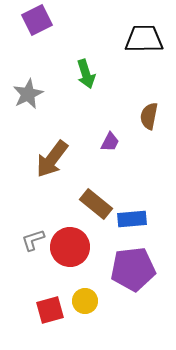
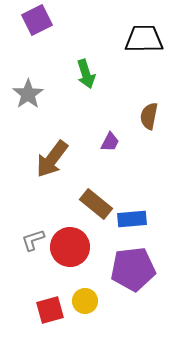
gray star: rotated 8 degrees counterclockwise
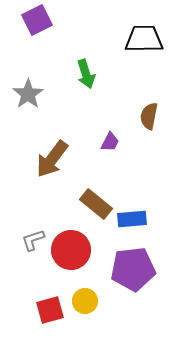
red circle: moved 1 px right, 3 px down
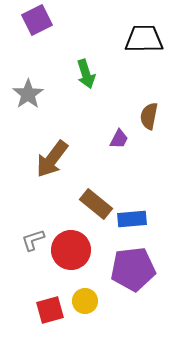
purple trapezoid: moved 9 px right, 3 px up
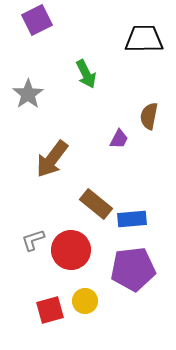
green arrow: rotated 8 degrees counterclockwise
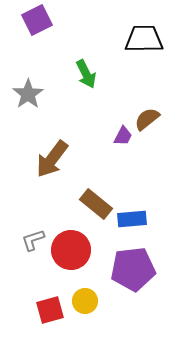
brown semicircle: moved 2 px left, 3 px down; rotated 40 degrees clockwise
purple trapezoid: moved 4 px right, 3 px up
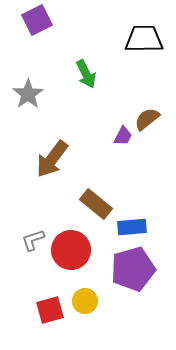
blue rectangle: moved 8 px down
purple pentagon: rotated 9 degrees counterclockwise
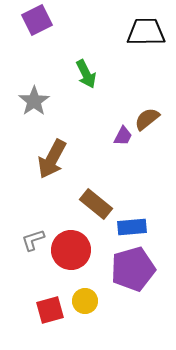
black trapezoid: moved 2 px right, 7 px up
gray star: moved 6 px right, 7 px down
brown arrow: rotated 9 degrees counterclockwise
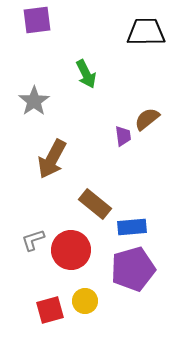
purple square: rotated 20 degrees clockwise
purple trapezoid: rotated 35 degrees counterclockwise
brown rectangle: moved 1 px left
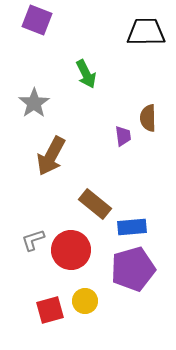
purple square: rotated 28 degrees clockwise
gray star: moved 2 px down
brown semicircle: moved 1 px right, 1 px up; rotated 52 degrees counterclockwise
brown arrow: moved 1 px left, 3 px up
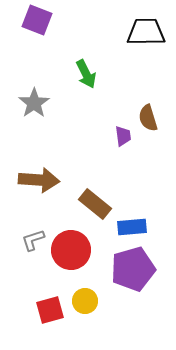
brown semicircle: rotated 16 degrees counterclockwise
brown arrow: moved 12 px left, 24 px down; rotated 114 degrees counterclockwise
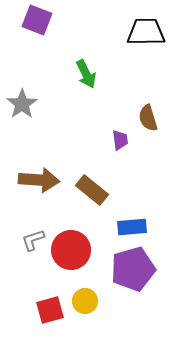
gray star: moved 12 px left, 1 px down
purple trapezoid: moved 3 px left, 4 px down
brown rectangle: moved 3 px left, 14 px up
